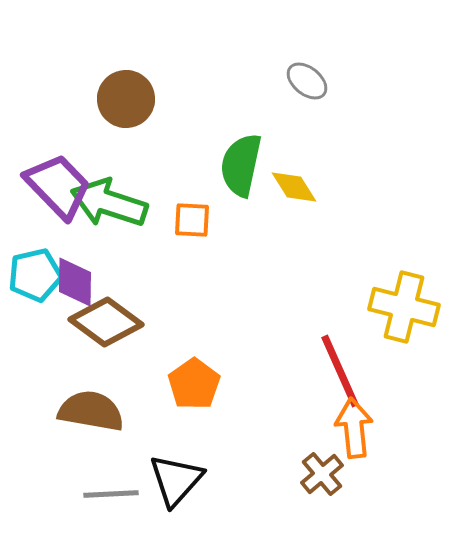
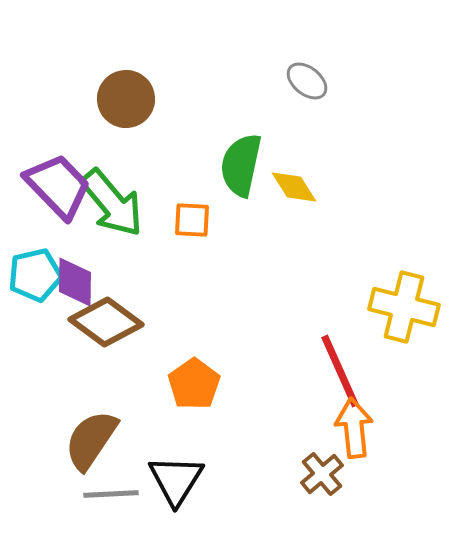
green arrow: moved 3 px right; rotated 148 degrees counterclockwise
brown semicircle: moved 29 px down; rotated 66 degrees counterclockwise
black triangle: rotated 10 degrees counterclockwise
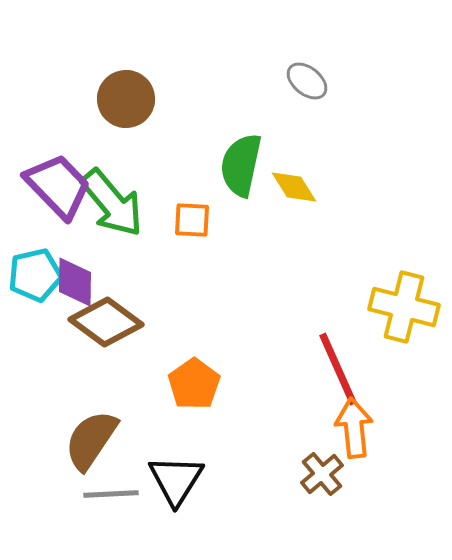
red line: moved 2 px left, 2 px up
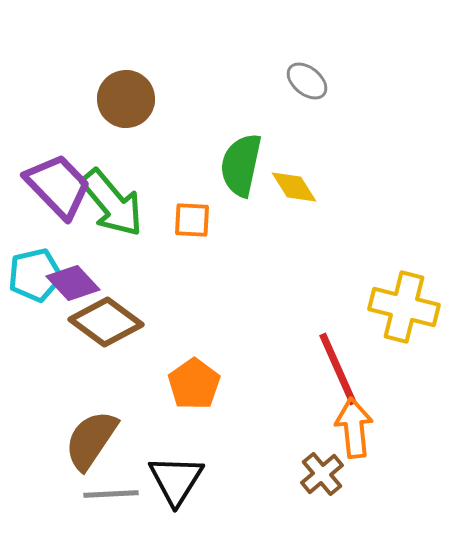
purple diamond: moved 2 px left, 1 px down; rotated 44 degrees counterclockwise
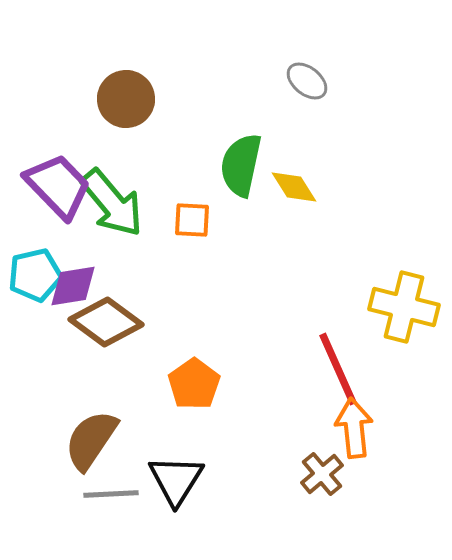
purple diamond: moved 3 px down; rotated 56 degrees counterclockwise
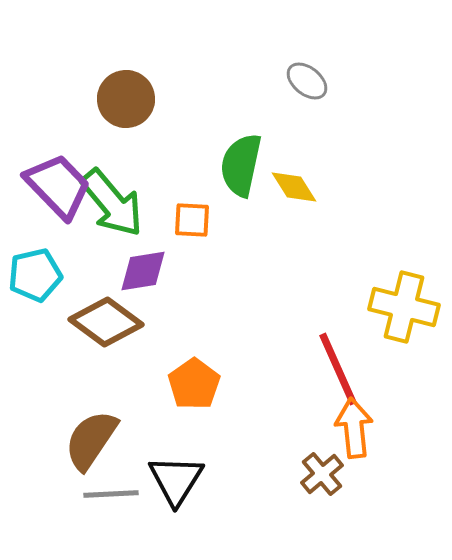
purple diamond: moved 70 px right, 15 px up
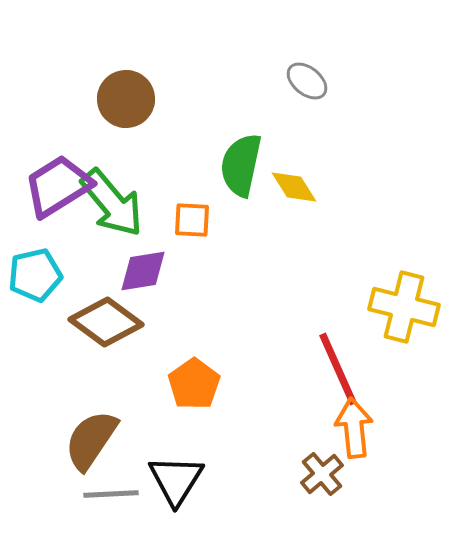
purple trapezoid: rotated 78 degrees counterclockwise
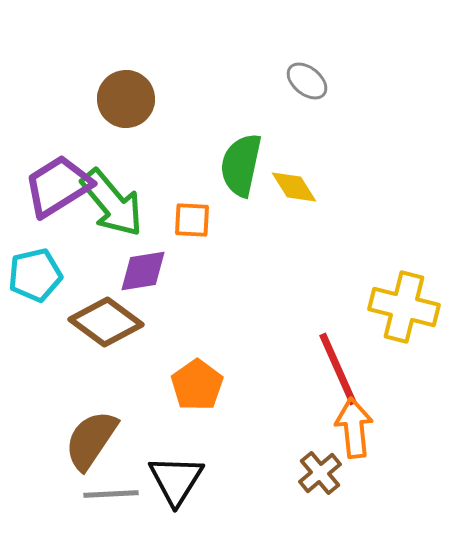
orange pentagon: moved 3 px right, 1 px down
brown cross: moved 2 px left, 1 px up
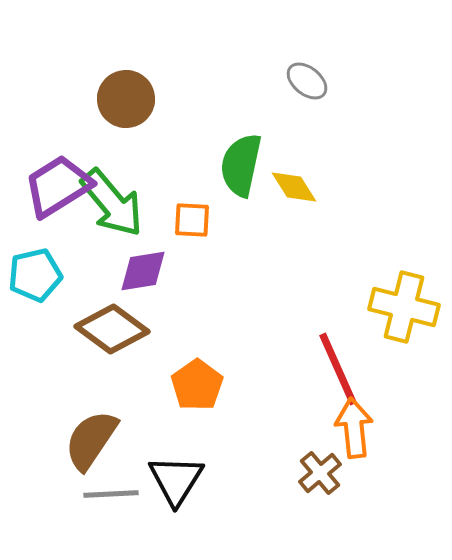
brown diamond: moved 6 px right, 7 px down
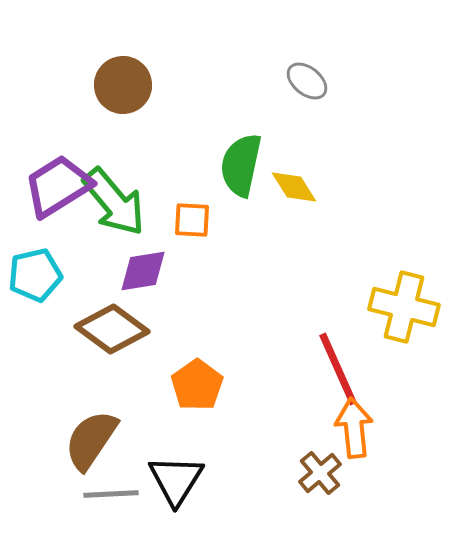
brown circle: moved 3 px left, 14 px up
green arrow: moved 2 px right, 1 px up
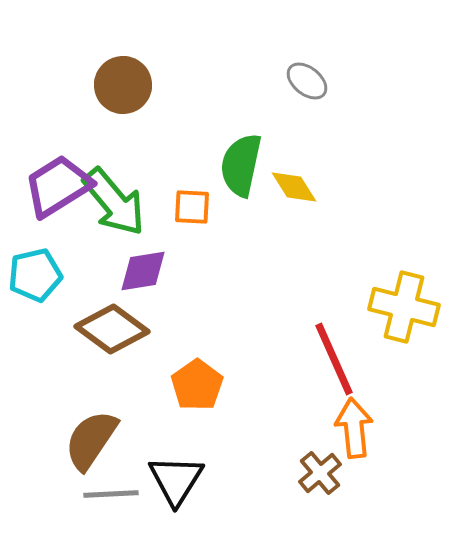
orange square: moved 13 px up
red line: moved 4 px left, 10 px up
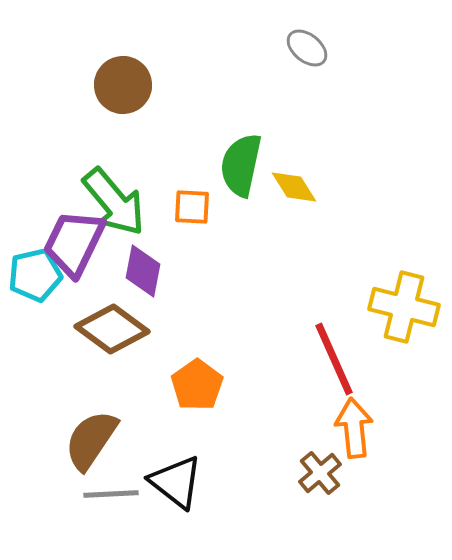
gray ellipse: moved 33 px up
purple trapezoid: moved 16 px right, 57 px down; rotated 32 degrees counterclockwise
purple diamond: rotated 70 degrees counterclockwise
black triangle: moved 2 px down; rotated 24 degrees counterclockwise
